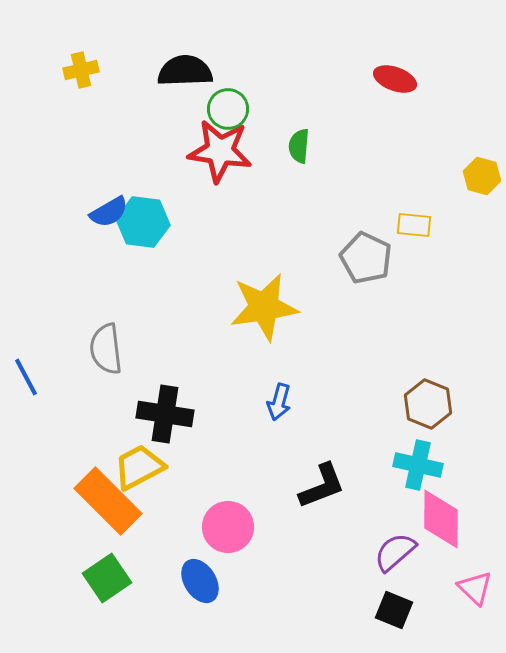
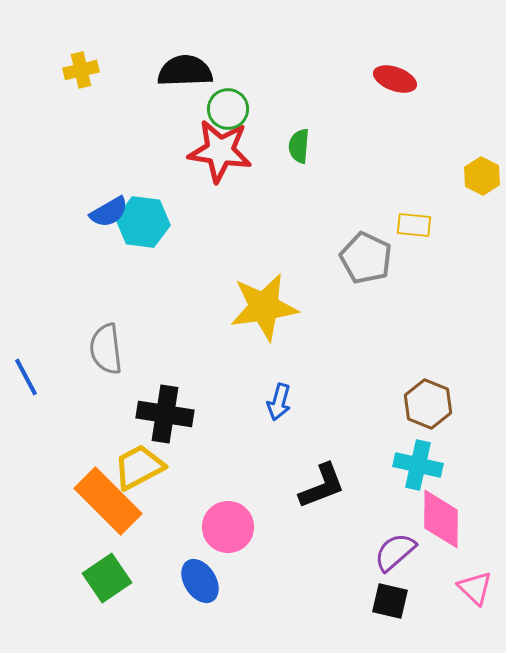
yellow hexagon: rotated 12 degrees clockwise
black square: moved 4 px left, 9 px up; rotated 9 degrees counterclockwise
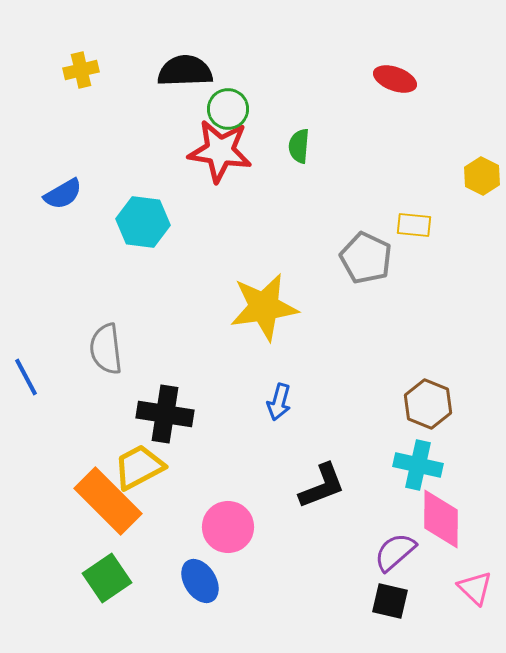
blue semicircle: moved 46 px left, 18 px up
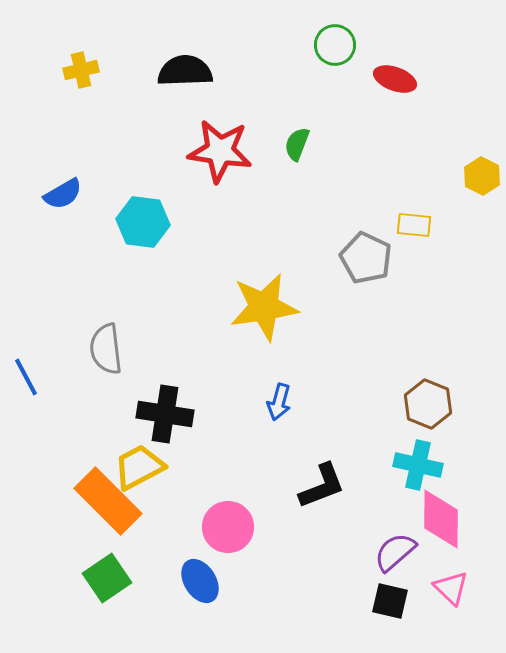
green circle: moved 107 px right, 64 px up
green semicircle: moved 2 px left, 2 px up; rotated 16 degrees clockwise
pink triangle: moved 24 px left
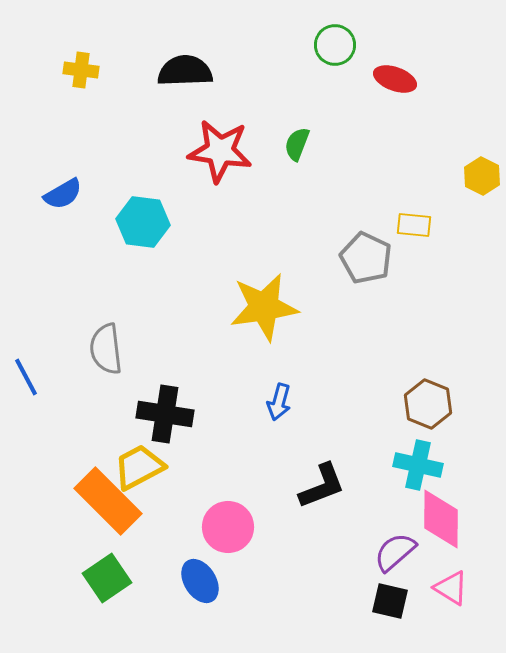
yellow cross: rotated 20 degrees clockwise
pink triangle: rotated 12 degrees counterclockwise
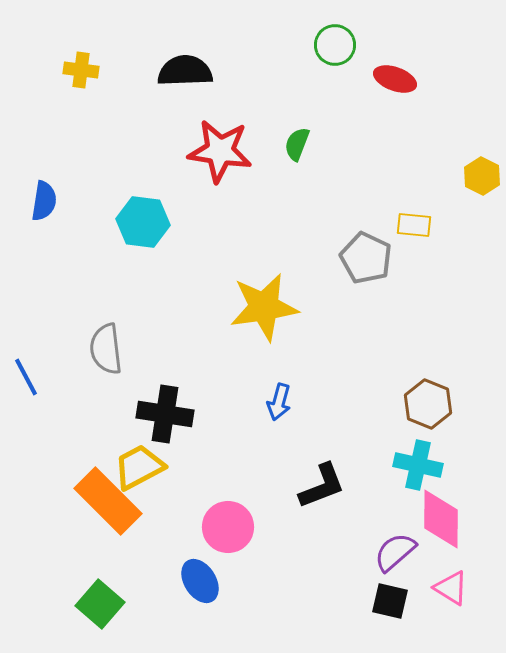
blue semicircle: moved 19 px left, 7 px down; rotated 51 degrees counterclockwise
green square: moved 7 px left, 26 px down; rotated 15 degrees counterclockwise
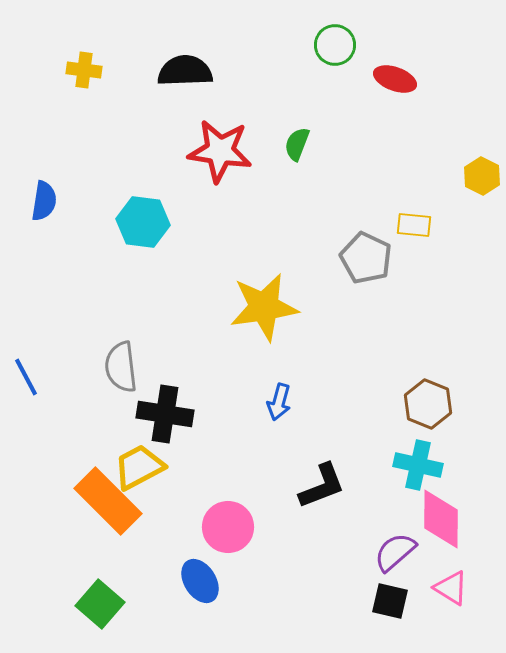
yellow cross: moved 3 px right
gray semicircle: moved 15 px right, 18 px down
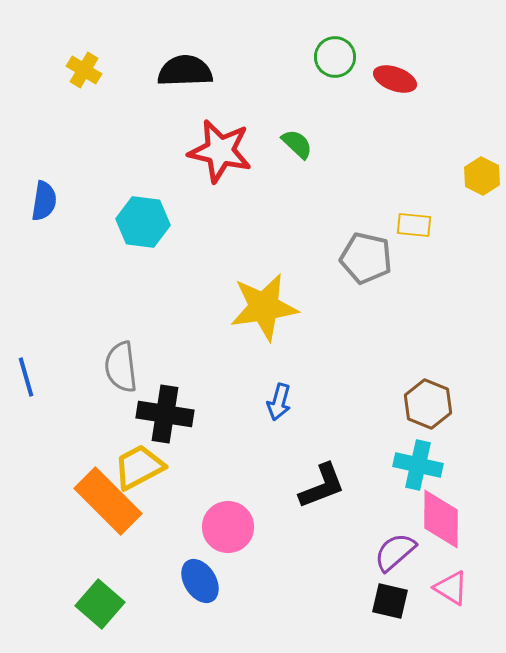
green circle: moved 12 px down
yellow cross: rotated 24 degrees clockwise
green semicircle: rotated 112 degrees clockwise
red star: rotated 4 degrees clockwise
gray pentagon: rotated 12 degrees counterclockwise
blue line: rotated 12 degrees clockwise
